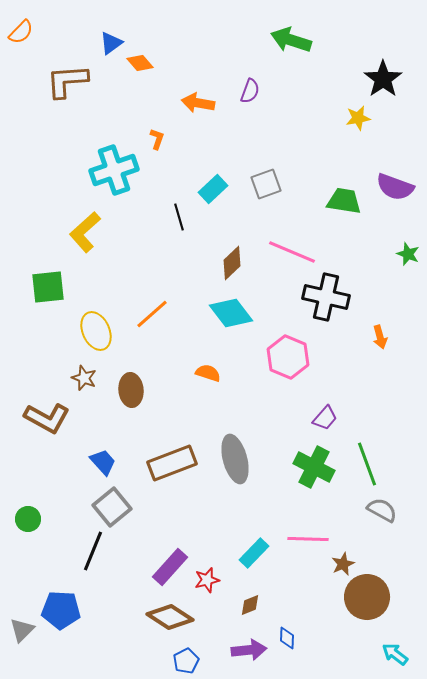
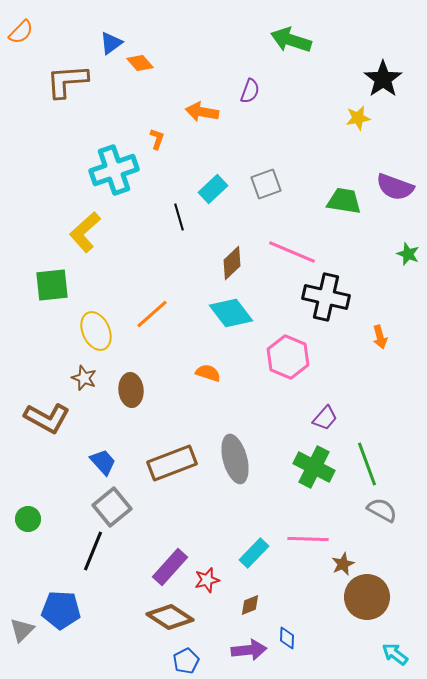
orange arrow at (198, 103): moved 4 px right, 9 px down
green square at (48, 287): moved 4 px right, 2 px up
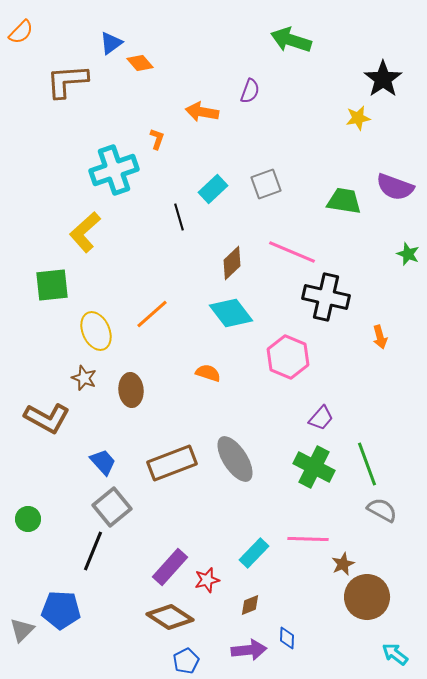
purple trapezoid at (325, 418): moved 4 px left
gray ellipse at (235, 459): rotated 18 degrees counterclockwise
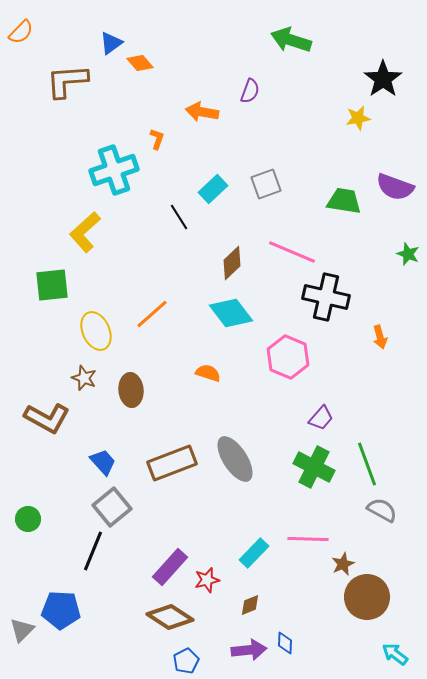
black line at (179, 217): rotated 16 degrees counterclockwise
blue diamond at (287, 638): moved 2 px left, 5 px down
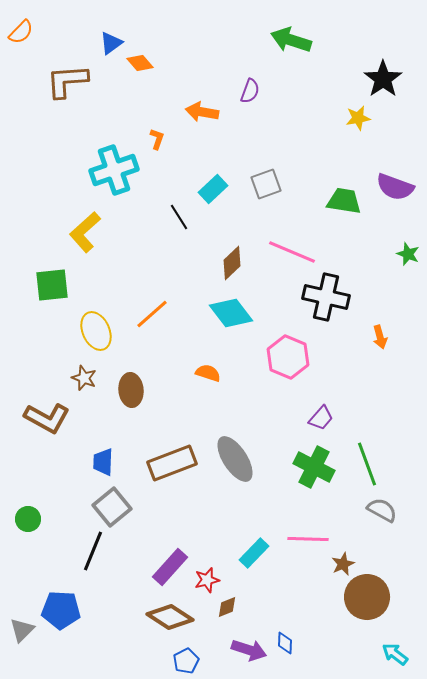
blue trapezoid at (103, 462): rotated 136 degrees counterclockwise
brown diamond at (250, 605): moved 23 px left, 2 px down
purple arrow at (249, 650): rotated 24 degrees clockwise
